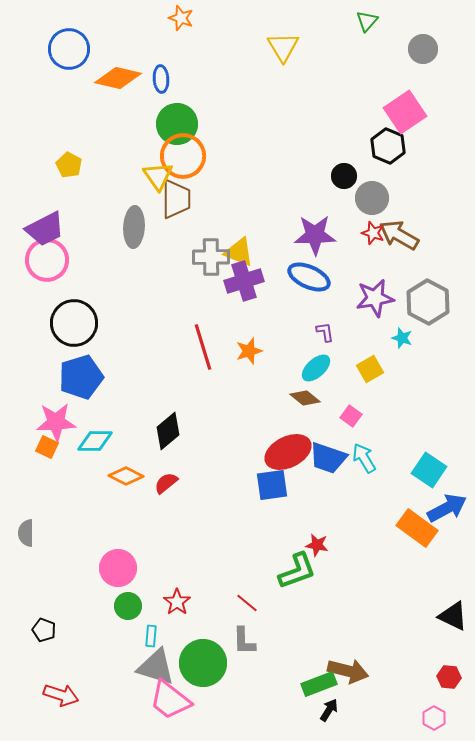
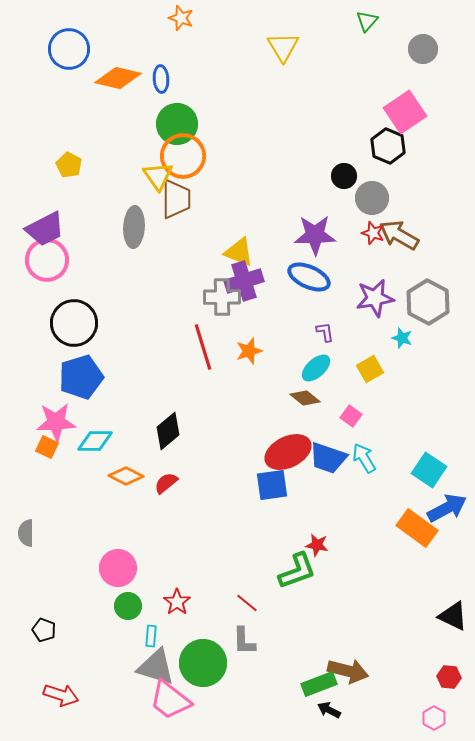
gray cross at (211, 257): moved 11 px right, 40 px down
black arrow at (329, 710): rotated 95 degrees counterclockwise
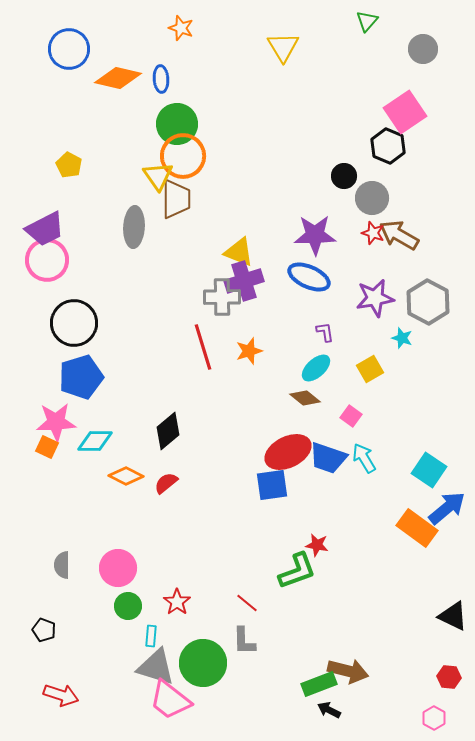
orange star at (181, 18): moved 10 px down
blue arrow at (447, 508): rotated 12 degrees counterclockwise
gray semicircle at (26, 533): moved 36 px right, 32 px down
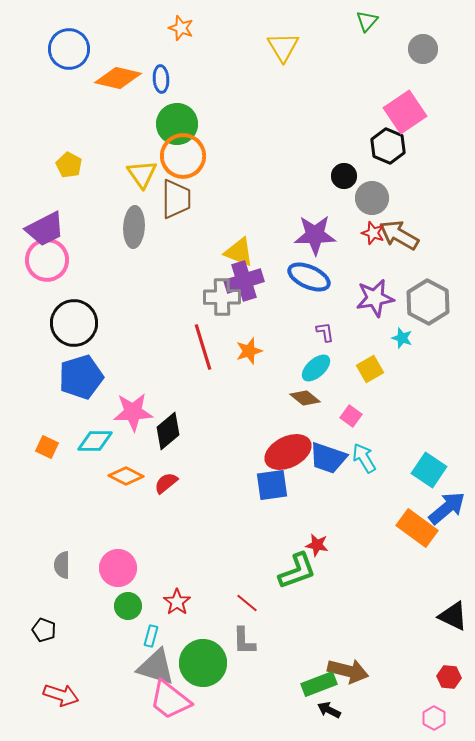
yellow triangle at (158, 176): moved 16 px left, 2 px up
pink star at (56, 422): moved 77 px right, 10 px up
cyan rectangle at (151, 636): rotated 10 degrees clockwise
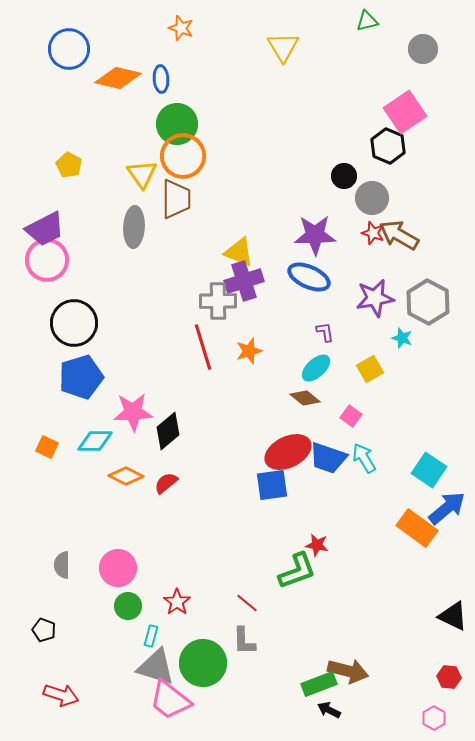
green triangle at (367, 21): rotated 35 degrees clockwise
gray cross at (222, 297): moved 4 px left, 4 px down
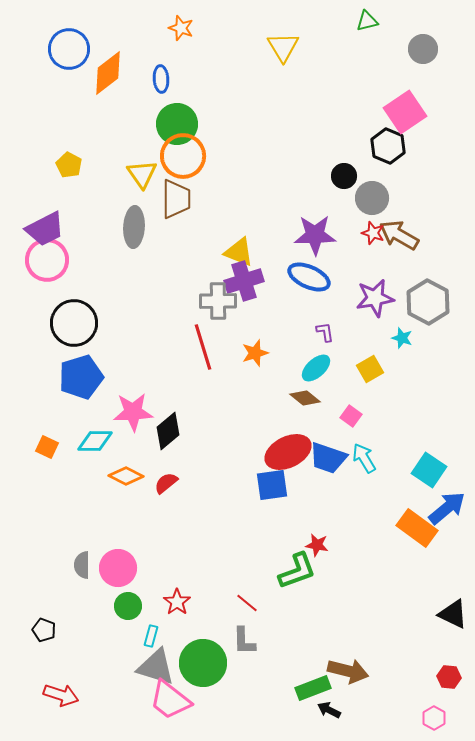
orange diamond at (118, 78): moved 10 px left, 5 px up; rotated 51 degrees counterclockwise
orange star at (249, 351): moved 6 px right, 2 px down
gray semicircle at (62, 565): moved 20 px right
black triangle at (453, 616): moved 2 px up
green rectangle at (319, 684): moved 6 px left, 4 px down
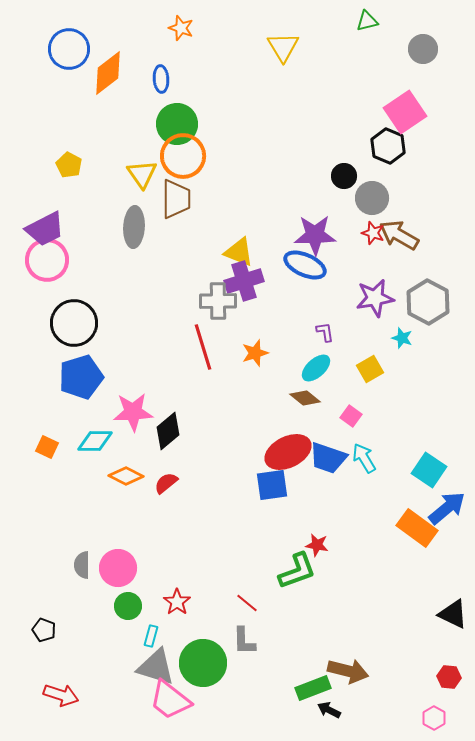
blue ellipse at (309, 277): moved 4 px left, 12 px up
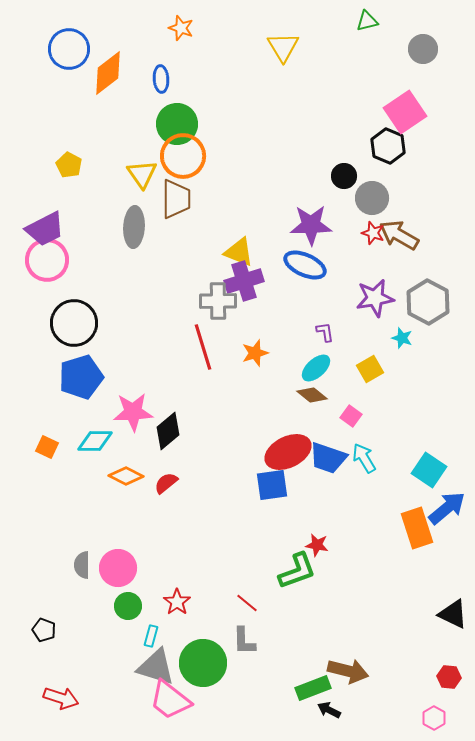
purple star at (315, 235): moved 4 px left, 10 px up
brown diamond at (305, 398): moved 7 px right, 3 px up
orange rectangle at (417, 528): rotated 36 degrees clockwise
red arrow at (61, 695): moved 3 px down
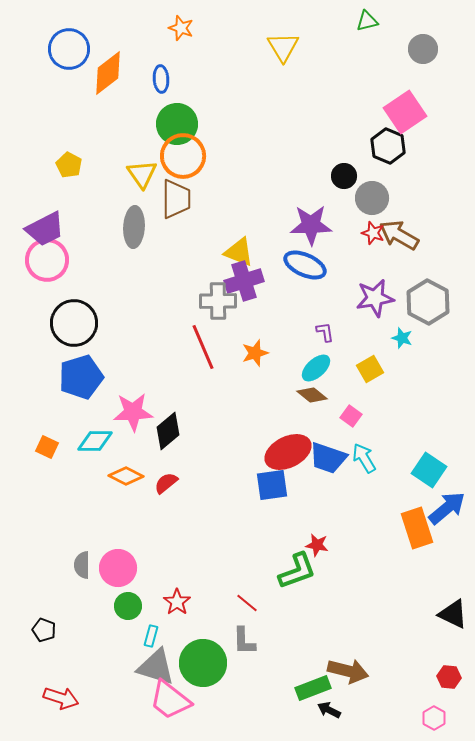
red line at (203, 347): rotated 6 degrees counterclockwise
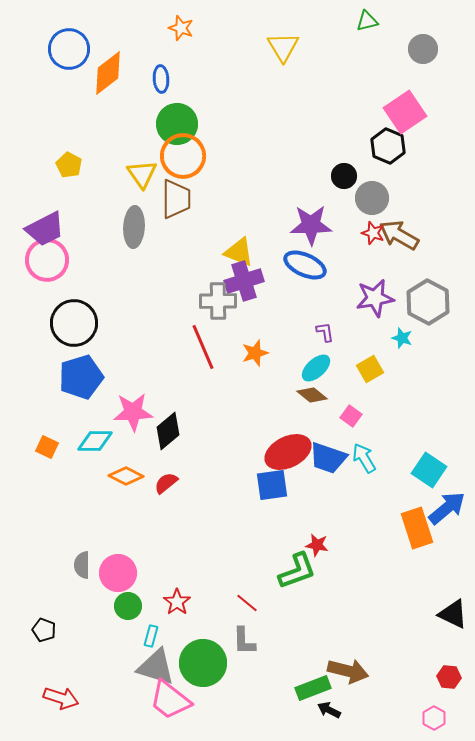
pink circle at (118, 568): moved 5 px down
